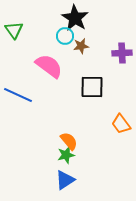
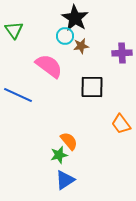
green star: moved 7 px left
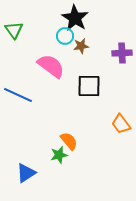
pink semicircle: moved 2 px right
black square: moved 3 px left, 1 px up
blue triangle: moved 39 px left, 7 px up
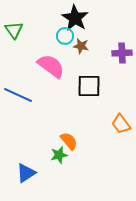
brown star: rotated 21 degrees clockwise
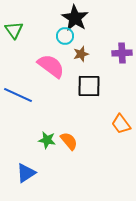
brown star: moved 8 px down; rotated 28 degrees counterclockwise
green star: moved 12 px left, 15 px up; rotated 24 degrees clockwise
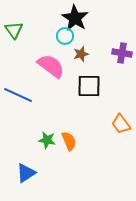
purple cross: rotated 12 degrees clockwise
orange semicircle: rotated 18 degrees clockwise
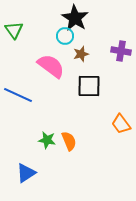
purple cross: moved 1 px left, 2 px up
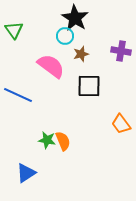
orange semicircle: moved 6 px left
